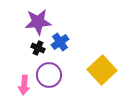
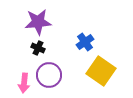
blue cross: moved 25 px right
yellow square: moved 1 px left, 1 px down; rotated 12 degrees counterclockwise
pink arrow: moved 2 px up
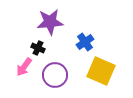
purple star: moved 12 px right
yellow square: rotated 12 degrees counterclockwise
purple circle: moved 6 px right
pink arrow: moved 16 px up; rotated 30 degrees clockwise
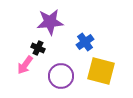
pink arrow: moved 1 px right, 2 px up
yellow square: rotated 8 degrees counterclockwise
purple circle: moved 6 px right, 1 px down
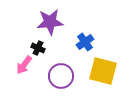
pink arrow: moved 1 px left
yellow square: moved 2 px right
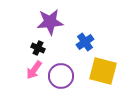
pink arrow: moved 10 px right, 5 px down
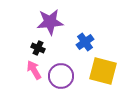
pink arrow: rotated 114 degrees clockwise
